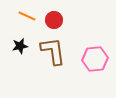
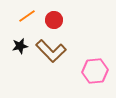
orange line: rotated 60 degrees counterclockwise
brown L-shape: moved 2 px left; rotated 144 degrees clockwise
pink hexagon: moved 12 px down
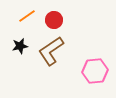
brown L-shape: rotated 100 degrees clockwise
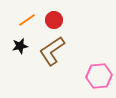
orange line: moved 4 px down
brown L-shape: moved 1 px right
pink hexagon: moved 4 px right, 5 px down
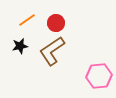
red circle: moved 2 px right, 3 px down
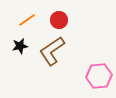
red circle: moved 3 px right, 3 px up
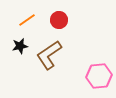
brown L-shape: moved 3 px left, 4 px down
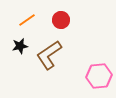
red circle: moved 2 px right
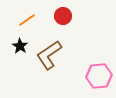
red circle: moved 2 px right, 4 px up
black star: rotated 28 degrees counterclockwise
